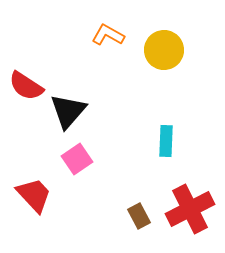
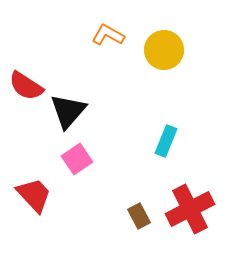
cyan rectangle: rotated 20 degrees clockwise
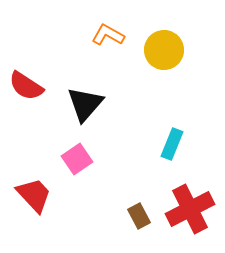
black triangle: moved 17 px right, 7 px up
cyan rectangle: moved 6 px right, 3 px down
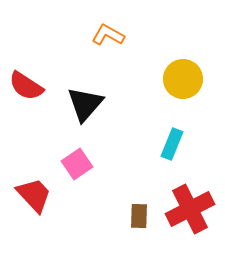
yellow circle: moved 19 px right, 29 px down
pink square: moved 5 px down
brown rectangle: rotated 30 degrees clockwise
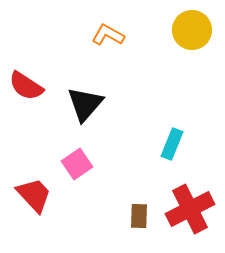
yellow circle: moved 9 px right, 49 px up
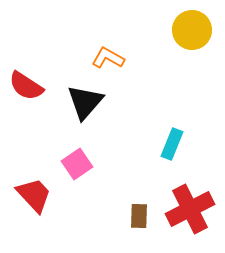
orange L-shape: moved 23 px down
black triangle: moved 2 px up
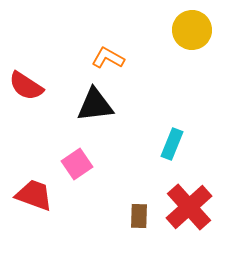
black triangle: moved 10 px right, 3 px down; rotated 42 degrees clockwise
red trapezoid: rotated 27 degrees counterclockwise
red cross: moved 1 px left, 2 px up; rotated 15 degrees counterclockwise
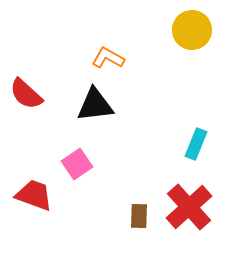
red semicircle: moved 8 px down; rotated 9 degrees clockwise
cyan rectangle: moved 24 px right
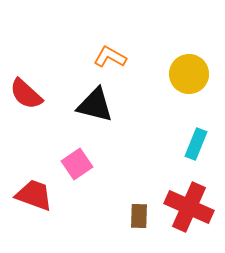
yellow circle: moved 3 px left, 44 px down
orange L-shape: moved 2 px right, 1 px up
black triangle: rotated 21 degrees clockwise
red cross: rotated 24 degrees counterclockwise
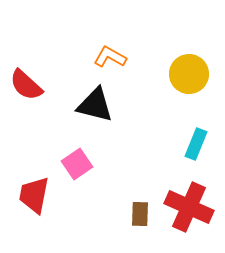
red semicircle: moved 9 px up
red trapezoid: rotated 99 degrees counterclockwise
brown rectangle: moved 1 px right, 2 px up
